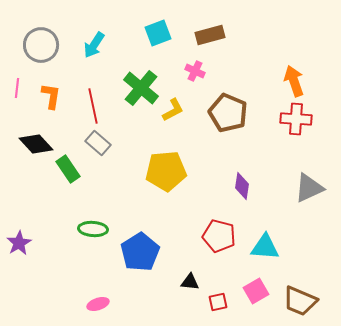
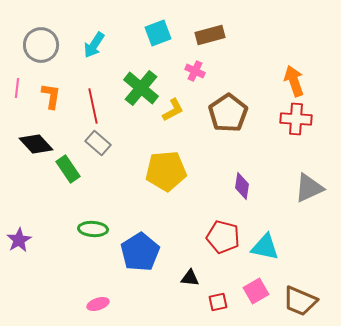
brown pentagon: rotated 15 degrees clockwise
red pentagon: moved 4 px right, 1 px down
purple star: moved 3 px up
cyan triangle: rotated 8 degrees clockwise
black triangle: moved 4 px up
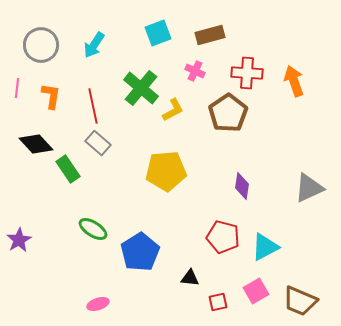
red cross: moved 49 px left, 46 px up
green ellipse: rotated 28 degrees clockwise
cyan triangle: rotated 40 degrees counterclockwise
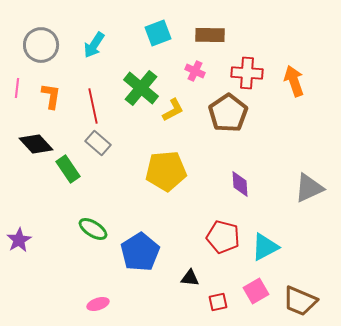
brown rectangle: rotated 16 degrees clockwise
purple diamond: moved 2 px left, 2 px up; rotated 12 degrees counterclockwise
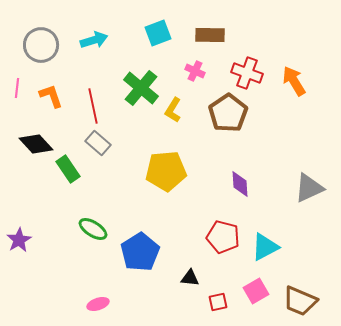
cyan arrow: moved 5 px up; rotated 140 degrees counterclockwise
red cross: rotated 16 degrees clockwise
orange arrow: rotated 12 degrees counterclockwise
orange L-shape: rotated 28 degrees counterclockwise
yellow L-shape: rotated 150 degrees clockwise
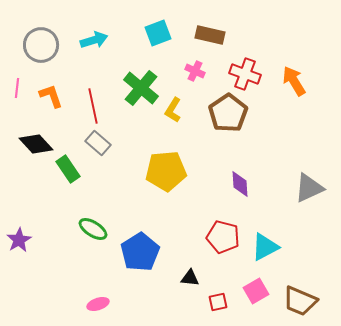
brown rectangle: rotated 12 degrees clockwise
red cross: moved 2 px left, 1 px down
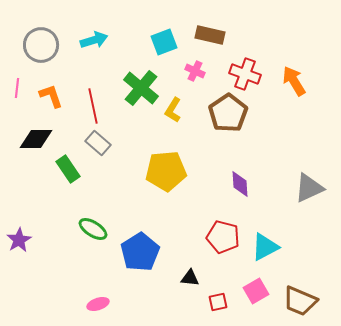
cyan square: moved 6 px right, 9 px down
black diamond: moved 5 px up; rotated 48 degrees counterclockwise
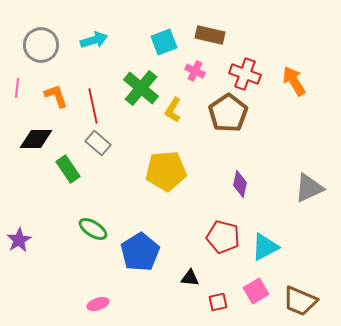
orange L-shape: moved 5 px right
purple diamond: rotated 16 degrees clockwise
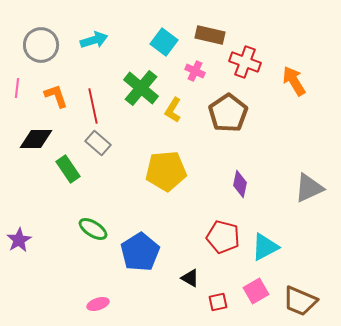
cyan square: rotated 32 degrees counterclockwise
red cross: moved 12 px up
black triangle: rotated 24 degrees clockwise
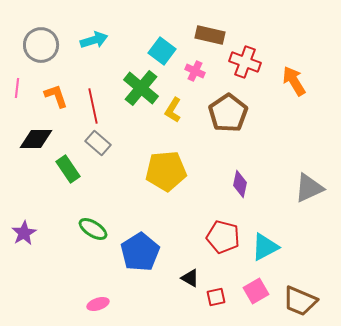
cyan square: moved 2 px left, 9 px down
purple star: moved 5 px right, 7 px up
red square: moved 2 px left, 5 px up
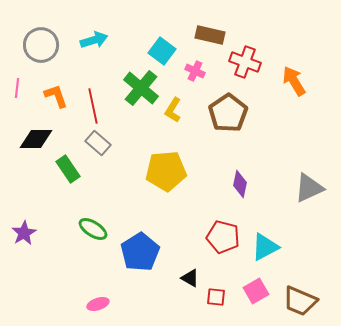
red square: rotated 18 degrees clockwise
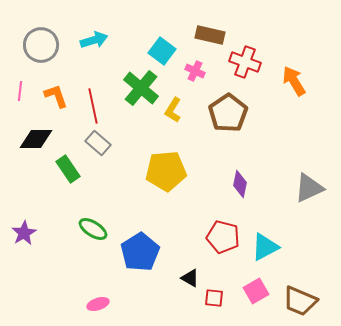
pink line: moved 3 px right, 3 px down
red square: moved 2 px left, 1 px down
